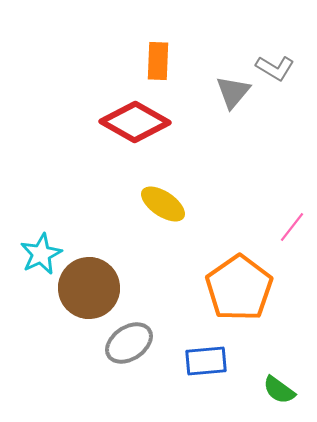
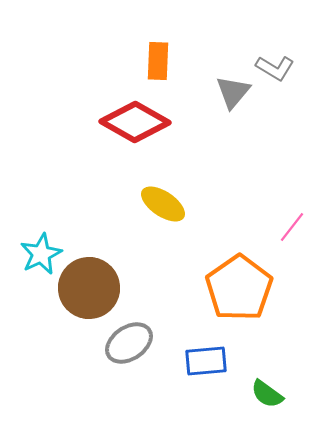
green semicircle: moved 12 px left, 4 px down
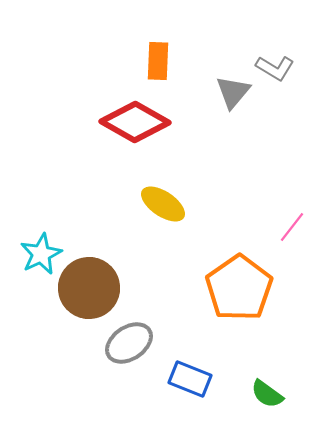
blue rectangle: moved 16 px left, 18 px down; rotated 27 degrees clockwise
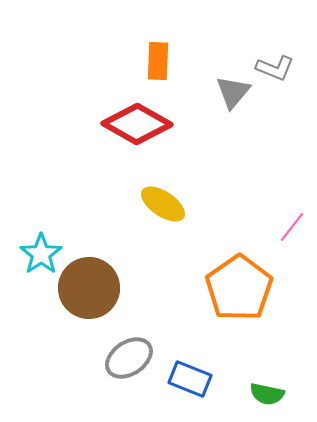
gray L-shape: rotated 9 degrees counterclockwise
red diamond: moved 2 px right, 2 px down
cyan star: rotated 9 degrees counterclockwise
gray ellipse: moved 15 px down
green semicircle: rotated 24 degrees counterclockwise
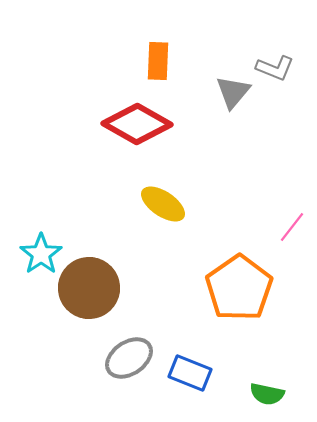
blue rectangle: moved 6 px up
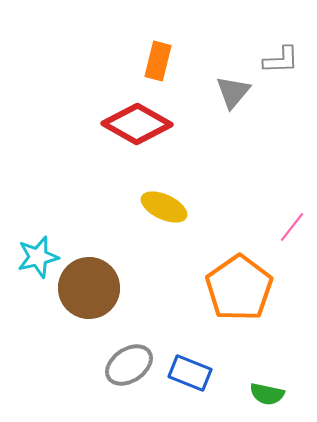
orange rectangle: rotated 12 degrees clockwise
gray L-shape: moved 6 px right, 8 px up; rotated 24 degrees counterclockwise
yellow ellipse: moved 1 px right, 3 px down; rotated 9 degrees counterclockwise
cyan star: moved 3 px left, 3 px down; rotated 21 degrees clockwise
gray ellipse: moved 7 px down
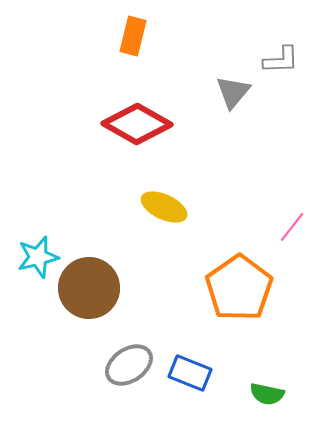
orange rectangle: moved 25 px left, 25 px up
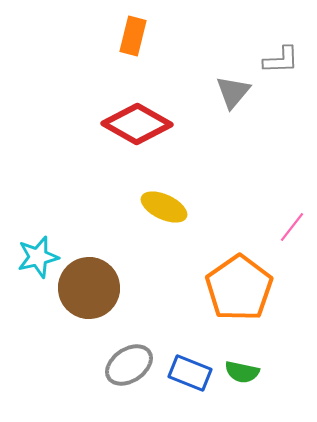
green semicircle: moved 25 px left, 22 px up
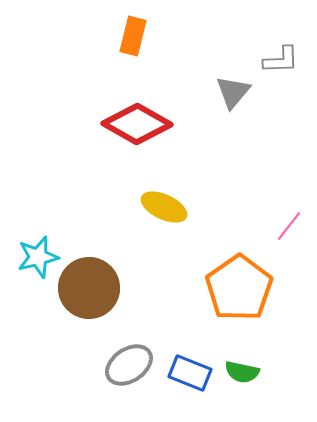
pink line: moved 3 px left, 1 px up
